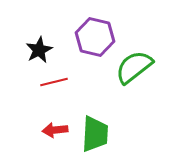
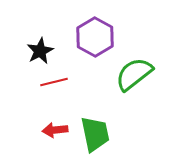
purple hexagon: rotated 15 degrees clockwise
black star: moved 1 px right, 1 px down
green semicircle: moved 7 px down
green trapezoid: rotated 15 degrees counterclockwise
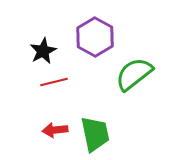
black star: moved 3 px right
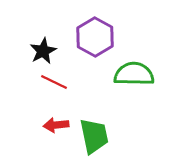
green semicircle: rotated 39 degrees clockwise
red line: rotated 40 degrees clockwise
red arrow: moved 1 px right, 5 px up
green trapezoid: moved 1 px left, 2 px down
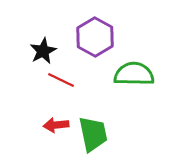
red line: moved 7 px right, 2 px up
green trapezoid: moved 1 px left, 2 px up
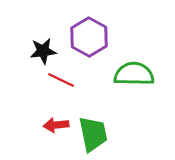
purple hexagon: moved 6 px left
black star: rotated 20 degrees clockwise
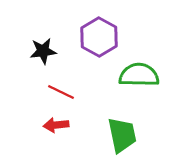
purple hexagon: moved 10 px right
green semicircle: moved 5 px right, 1 px down
red line: moved 12 px down
green trapezoid: moved 29 px right, 1 px down
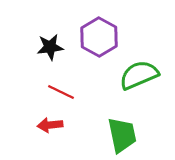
black star: moved 7 px right, 4 px up
green semicircle: rotated 24 degrees counterclockwise
red arrow: moved 6 px left
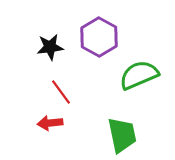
red line: rotated 28 degrees clockwise
red arrow: moved 2 px up
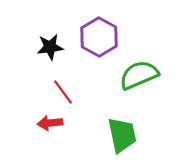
red line: moved 2 px right
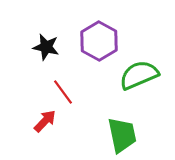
purple hexagon: moved 4 px down
black star: moved 4 px left; rotated 20 degrees clockwise
red arrow: moved 5 px left, 2 px up; rotated 140 degrees clockwise
